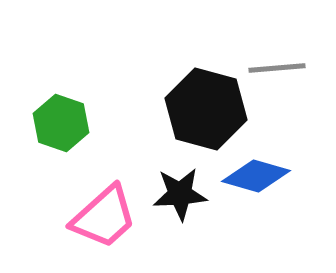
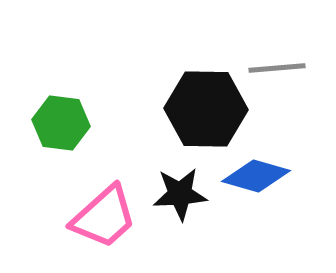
black hexagon: rotated 14 degrees counterclockwise
green hexagon: rotated 12 degrees counterclockwise
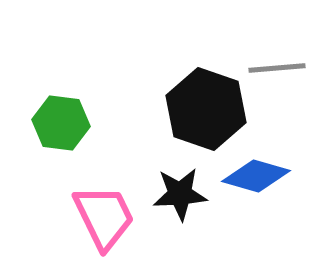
black hexagon: rotated 18 degrees clockwise
pink trapezoid: rotated 74 degrees counterclockwise
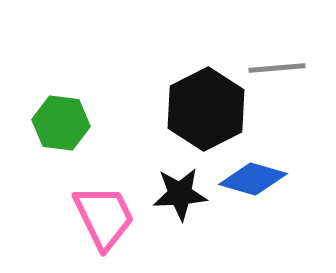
black hexagon: rotated 14 degrees clockwise
blue diamond: moved 3 px left, 3 px down
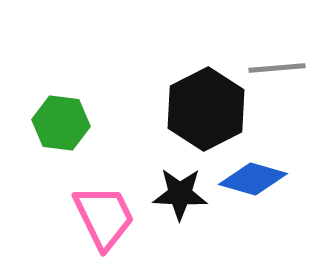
black star: rotated 6 degrees clockwise
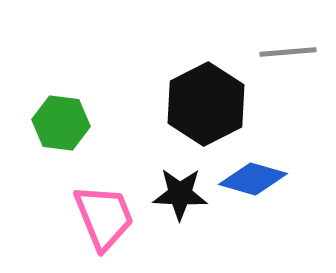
gray line: moved 11 px right, 16 px up
black hexagon: moved 5 px up
pink trapezoid: rotated 4 degrees clockwise
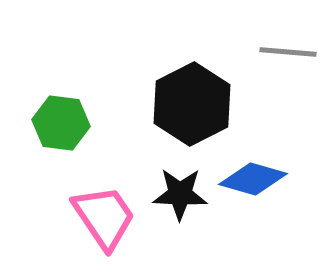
gray line: rotated 10 degrees clockwise
black hexagon: moved 14 px left
pink trapezoid: rotated 12 degrees counterclockwise
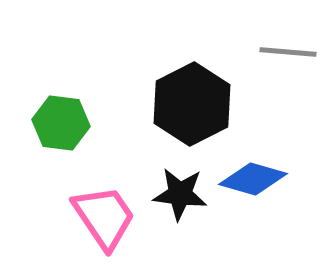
black star: rotated 4 degrees clockwise
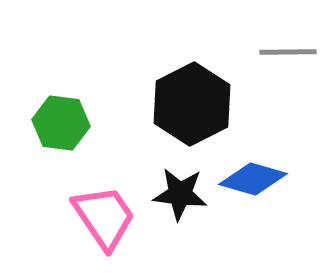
gray line: rotated 6 degrees counterclockwise
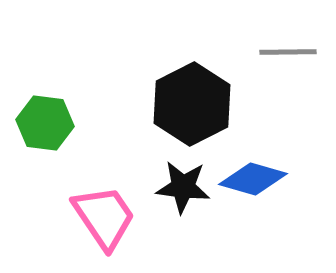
green hexagon: moved 16 px left
black star: moved 3 px right, 7 px up
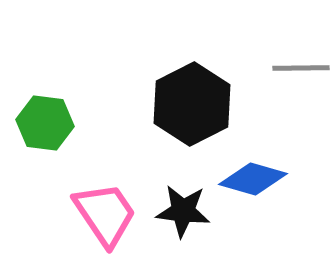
gray line: moved 13 px right, 16 px down
black star: moved 24 px down
pink trapezoid: moved 1 px right, 3 px up
